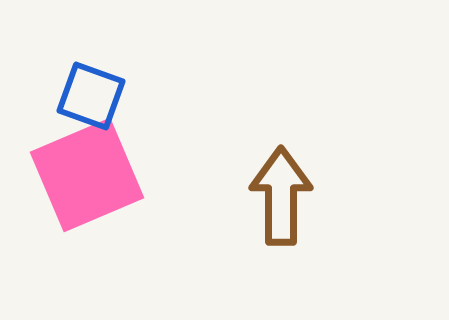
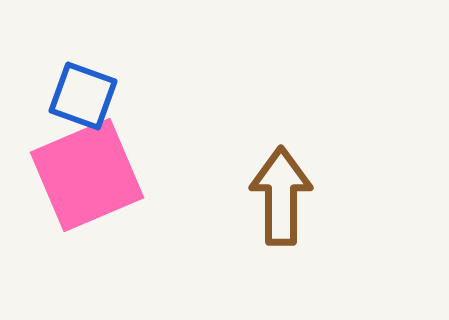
blue square: moved 8 px left
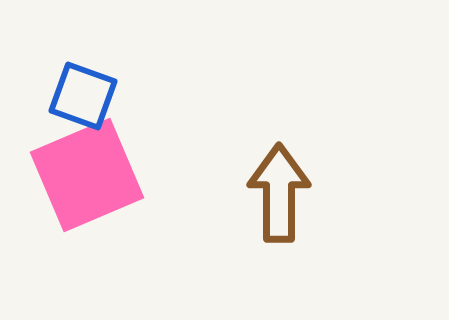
brown arrow: moved 2 px left, 3 px up
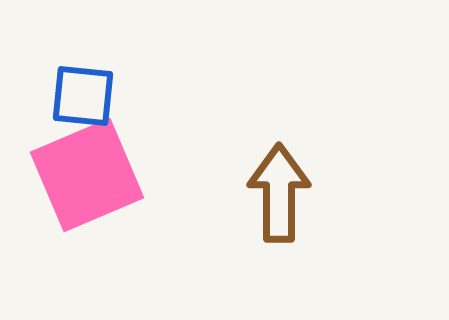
blue square: rotated 14 degrees counterclockwise
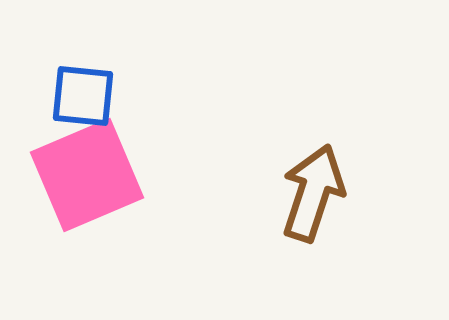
brown arrow: moved 34 px right; rotated 18 degrees clockwise
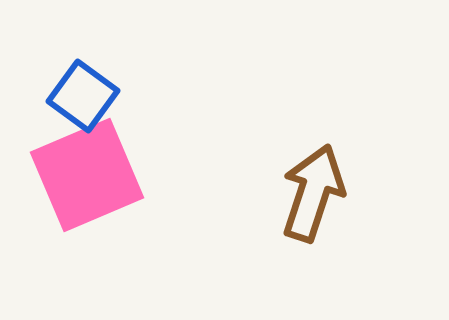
blue square: rotated 30 degrees clockwise
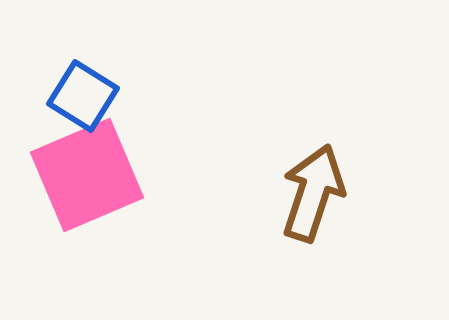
blue square: rotated 4 degrees counterclockwise
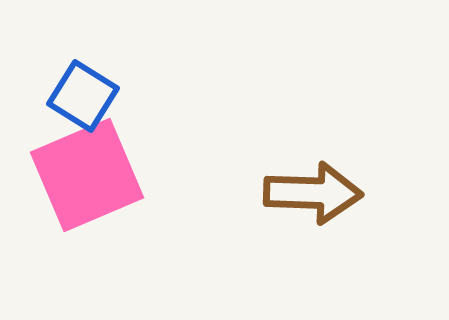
brown arrow: rotated 74 degrees clockwise
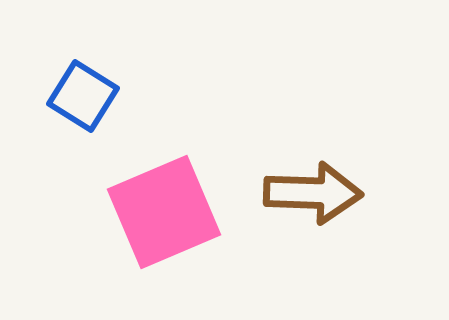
pink square: moved 77 px right, 37 px down
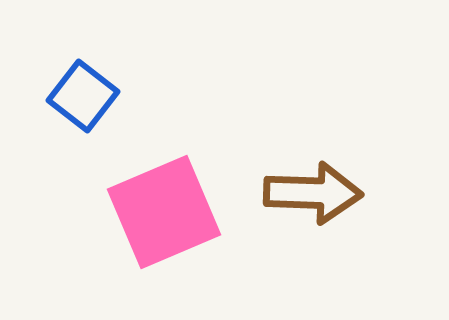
blue square: rotated 6 degrees clockwise
